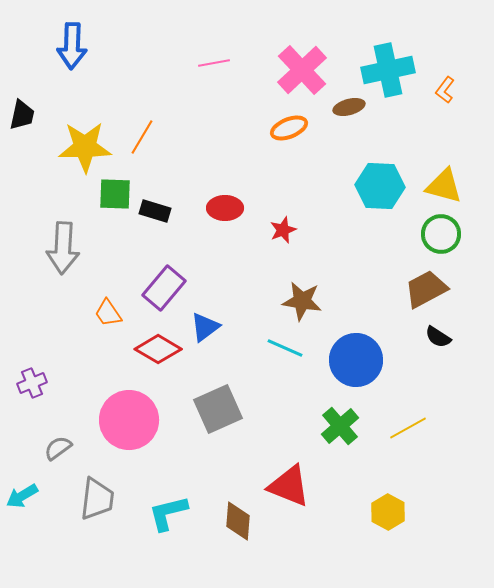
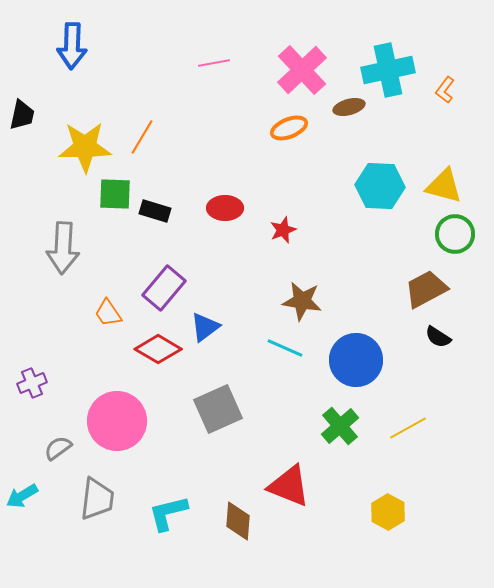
green circle: moved 14 px right
pink circle: moved 12 px left, 1 px down
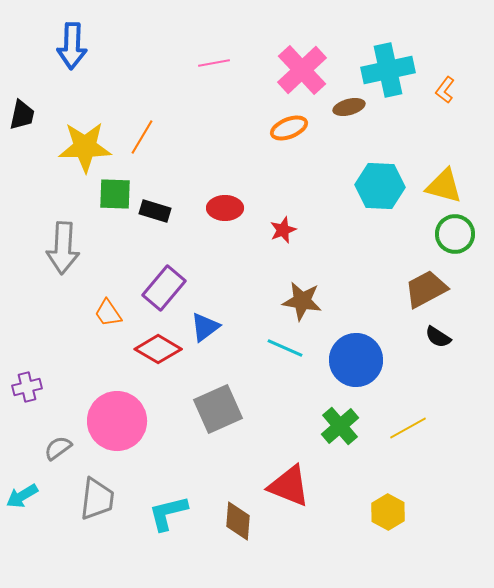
purple cross: moved 5 px left, 4 px down; rotated 8 degrees clockwise
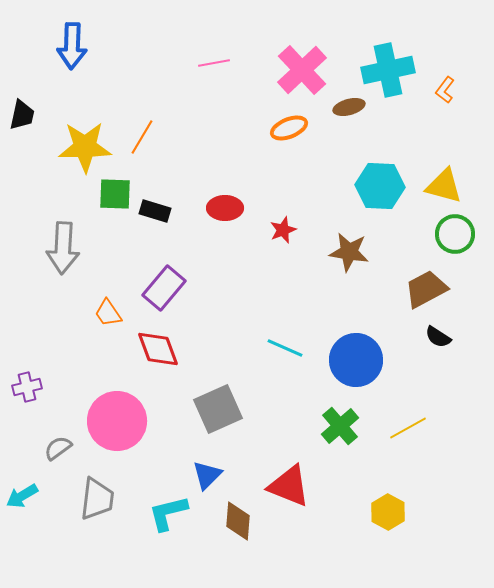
brown star: moved 47 px right, 49 px up
blue triangle: moved 2 px right, 148 px down; rotated 8 degrees counterclockwise
red diamond: rotated 39 degrees clockwise
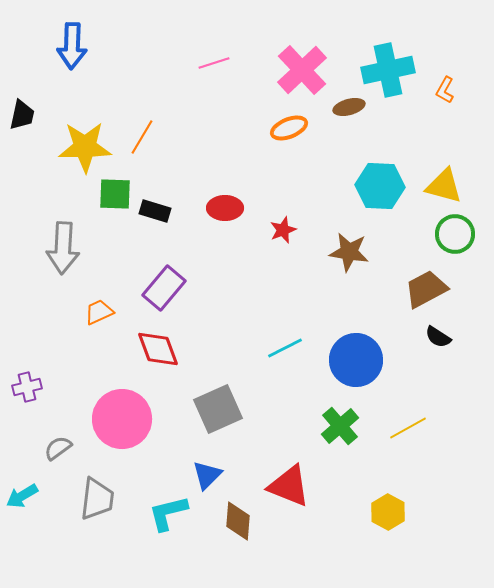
pink line: rotated 8 degrees counterclockwise
orange L-shape: rotated 8 degrees counterclockwise
orange trapezoid: moved 9 px left, 1 px up; rotated 100 degrees clockwise
cyan line: rotated 51 degrees counterclockwise
pink circle: moved 5 px right, 2 px up
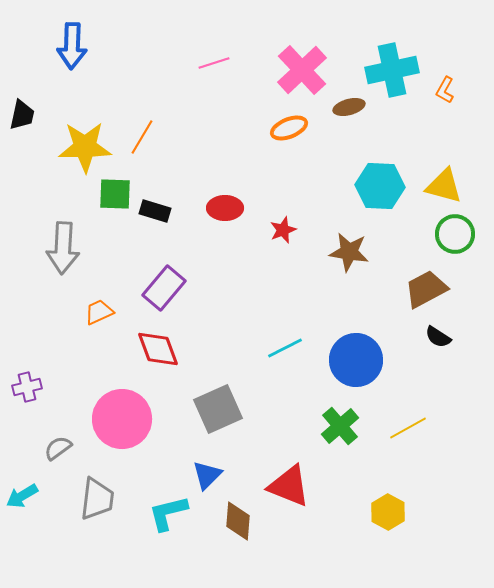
cyan cross: moved 4 px right
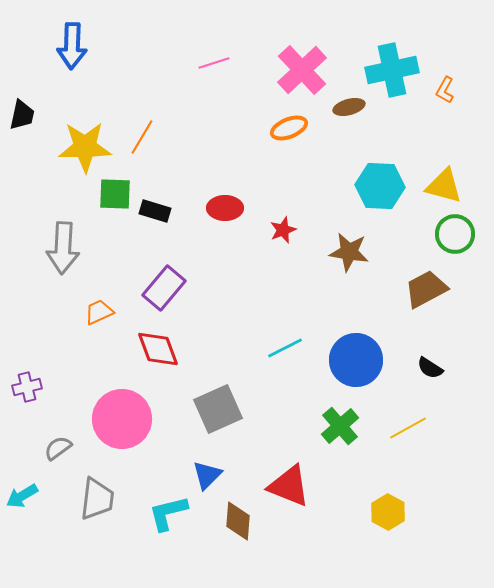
black semicircle: moved 8 px left, 31 px down
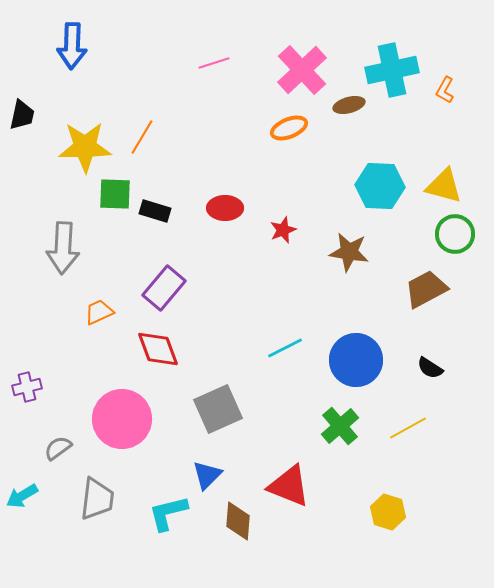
brown ellipse: moved 2 px up
yellow hexagon: rotated 12 degrees counterclockwise
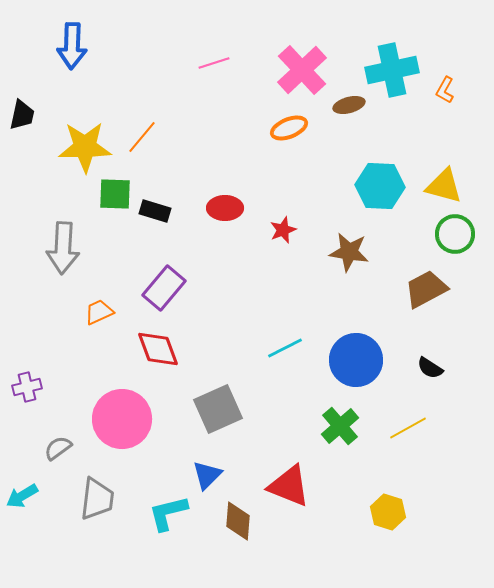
orange line: rotated 9 degrees clockwise
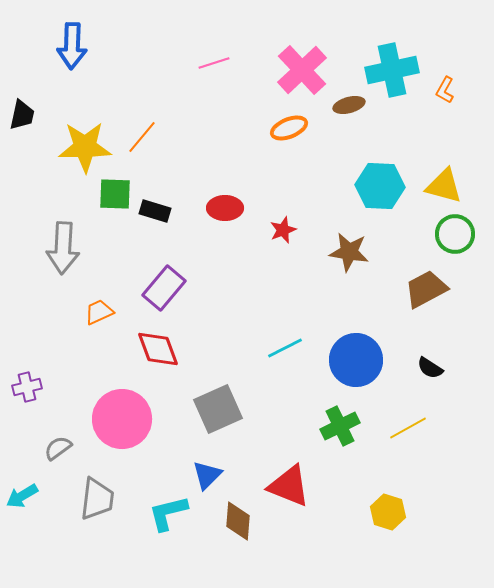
green cross: rotated 15 degrees clockwise
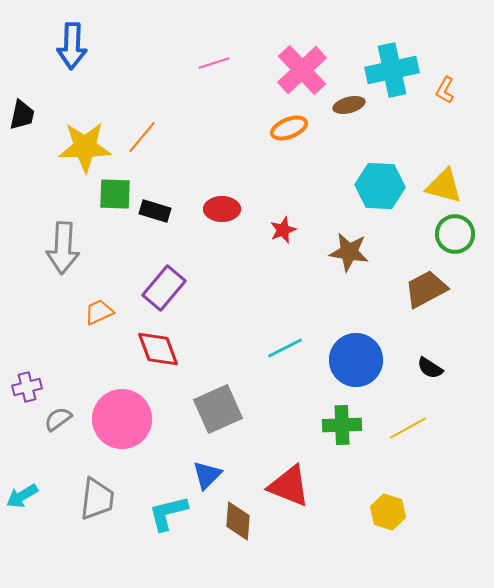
red ellipse: moved 3 px left, 1 px down
green cross: moved 2 px right, 1 px up; rotated 24 degrees clockwise
gray semicircle: moved 29 px up
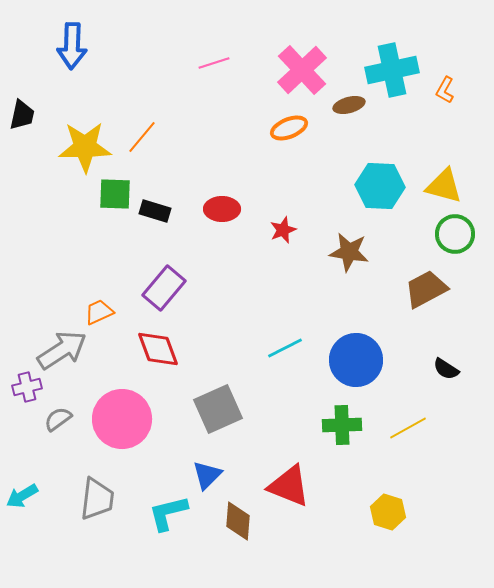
gray arrow: moved 1 px left, 102 px down; rotated 126 degrees counterclockwise
black semicircle: moved 16 px right, 1 px down
